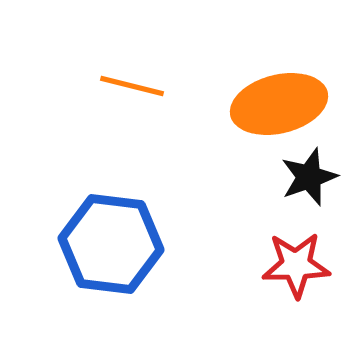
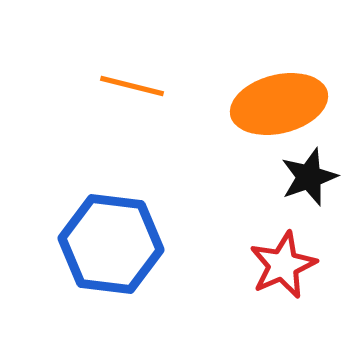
red star: moved 13 px left; rotated 22 degrees counterclockwise
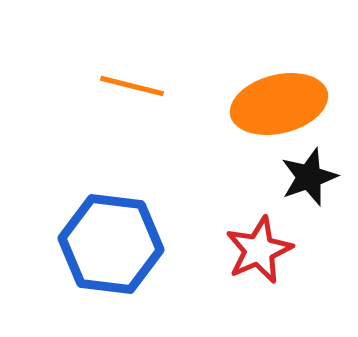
red star: moved 24 px left, 15 px up
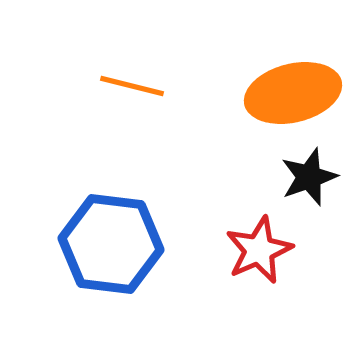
orange ellipse: moved 14 px right, 11 px up
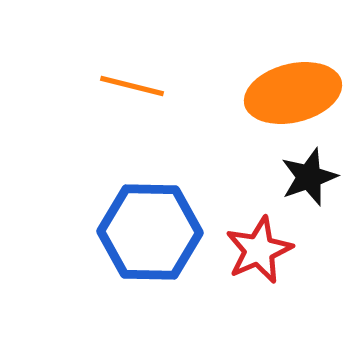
blue hexagon: moved 39 px right, 12 px up; rotated 6 degrees counterclockwise
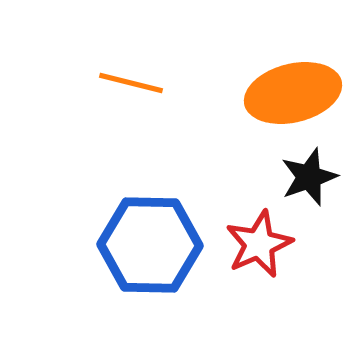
orange line: moved 1 px left, 3 px up
blue hexagon: moved 13 px down
red star: moved 6 px up
